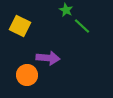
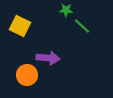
green star: rotated 24 degrees counterclockwise
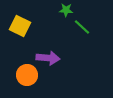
green line: moved 1 px down
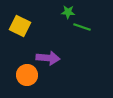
green star: moved 2 px right, 2 px down
green line: rotated 24 degrees counterclockwise
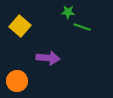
yellow square: rotated 15 degrees clockwise
orange circle: moved 10 px left, 6 px down
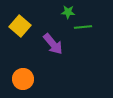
green line: moved 1 px right; rotated 24 degrees counterclockwise
purple arrow: moved 5 px right, 14 px up; rotated 45 degrees clockwise
orange circle: moved 6 px right, 2 px up
